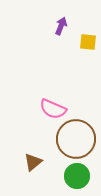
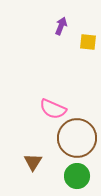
brown circle: moved 1 px right, 1 px up
brown triangle: rotated 18 degrees counterclockwise
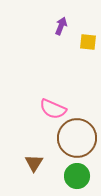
brown triangle: moved 1 px right, 1 px down
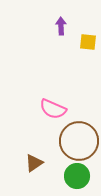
purple arrow: rotated 24 degrees counterclockwise
brown circle: moved 2 px right, 3 px down
brown triangle: rotated 24 degrees clockwise
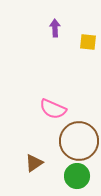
purple arrow: moved 6 px left, 2 px down
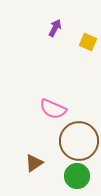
purple arrow: rotated 30 degrees clockwise
yellow square: rotated 18 degrees clockwise
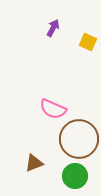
purple arrow: moved 2 px left
brown circle: moved 2 px up
brown triangle: rotated 12 degrees clockwise
green circle: moved 2 px left
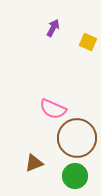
brown circle: moved 2 px left, 1 px up
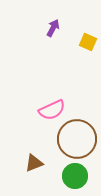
pink semicircle: moved 1 px left, 1 px down; rotated 48 degrees counterclockwise
brown circle: moved 1 px down
